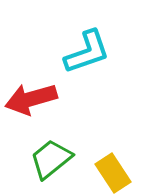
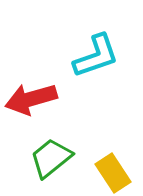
cyan L-shape: moved 9 px right, 4 px down
green trapezoid: moved 1 px up
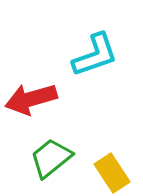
cyan L-shape: moved 1 px left, 1 px up
yellow rectangle: moved 1 px left
